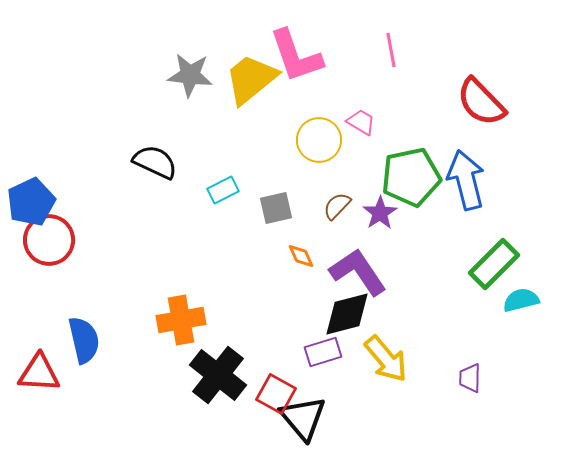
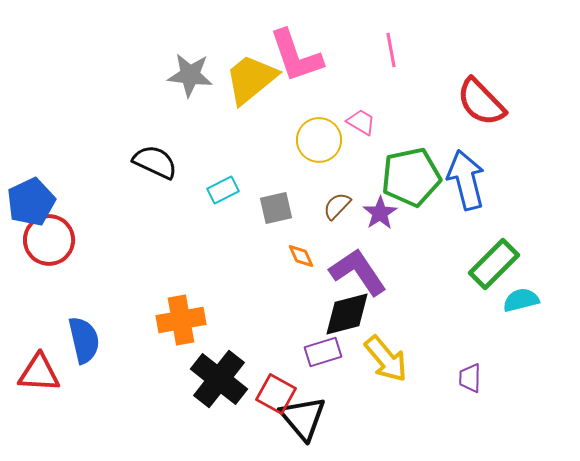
black cross: moved 1 px right, 4 px down
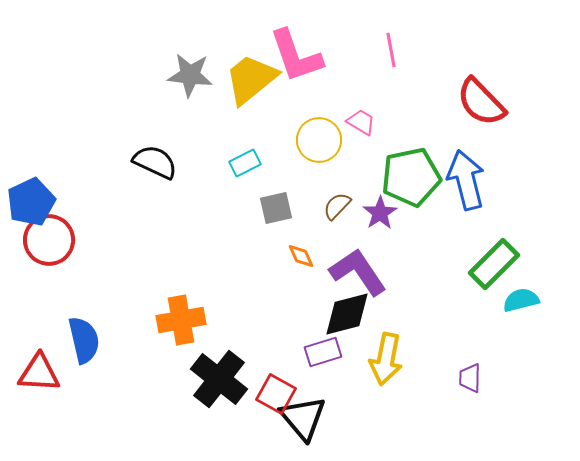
cyan rectangle: moved 22 px right, 27 px up
yellow arrow: rotated 51 degrees clockwise
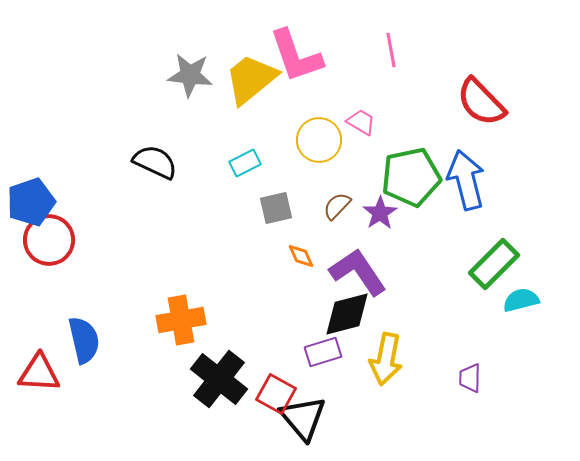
blue pentagon: rotated 6 degrees clockwise
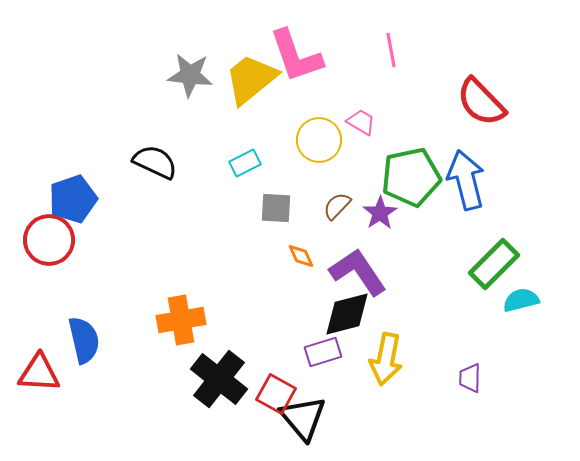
blue pentagon: moved 42 px right, 3 px up
gray square: rotated 16 degrees clockwise
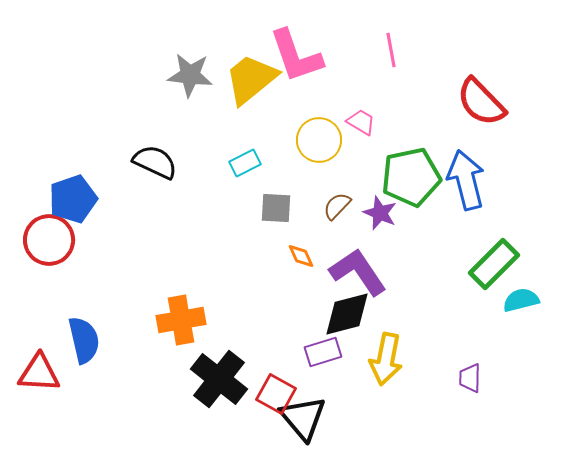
purple star: rotated 16 degrees counterclockwise
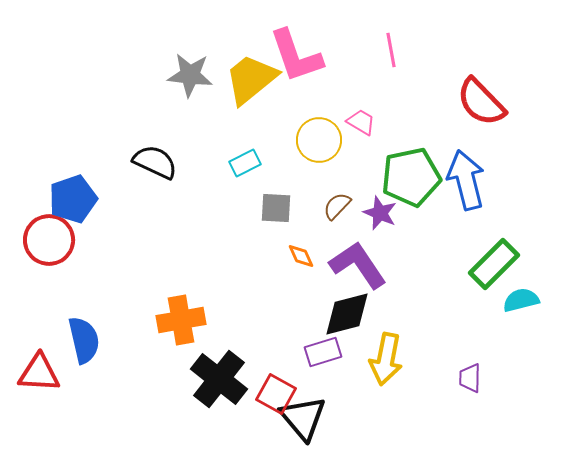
purple L-shape: moved 7 px up
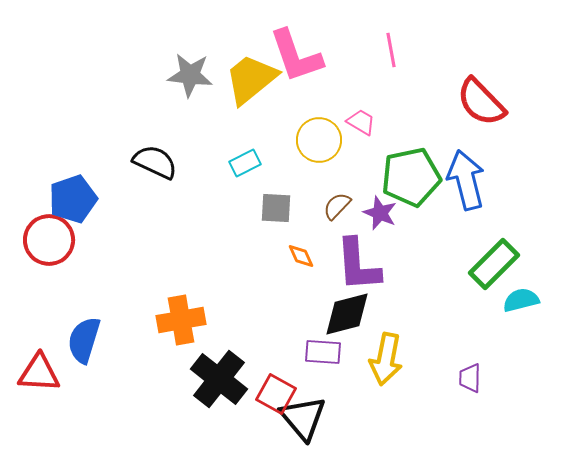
purple L-shape: rotated 150 degrees counterclockwise
blue semicircle: rotated 150 degrees counterclockwise
purple rectangle: rotated 21 degrees clockwise
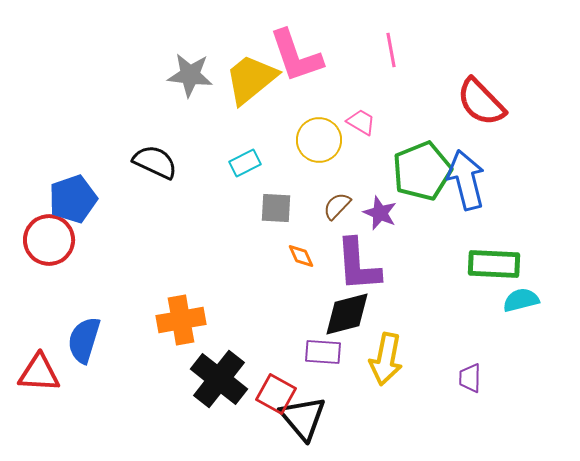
green pentagon: moved 11 px right, 6 px up; rotated 10 degrees counterclockwise
green rectangle: rotated 48 degrees clockwise
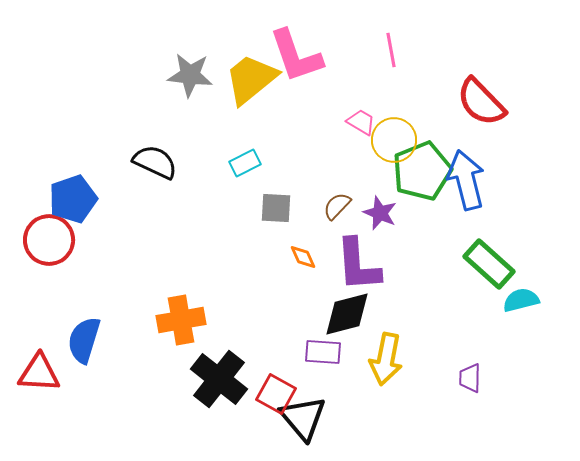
yellow circle: moved 75 px right
orange diamond: moved 2 px right, 1 px down
green rectangle: moved 5 px left; rotated 39 degrees clockwise
